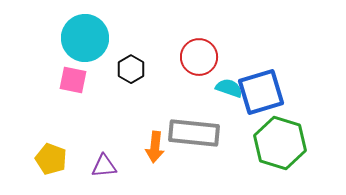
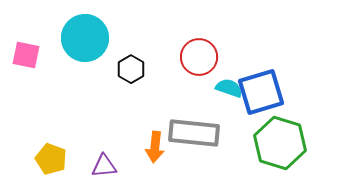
pink square: moved 47 px left, 25 px up
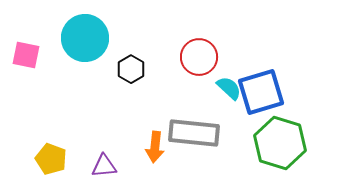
cyan semicircle: rotated 24 degrees clockwise
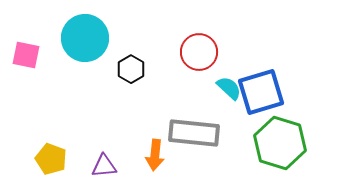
red circle: moved 5 px up
orange arrow: moved 8 px down
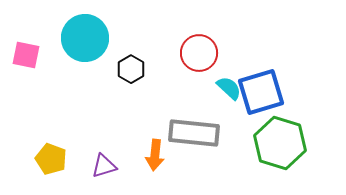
red circle: moved 1 px down
purple triangle: rotated 12 degrees counterclockwise
